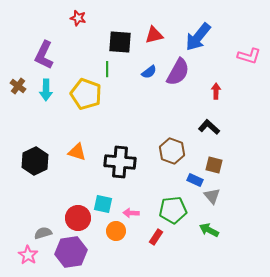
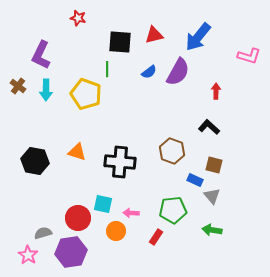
purple L-shape: moved 3 px left
black hexagon: rotated 24 degrees counterclockwise
green arrow: moved 3 px right; rotated 18 degrees counterclockwise
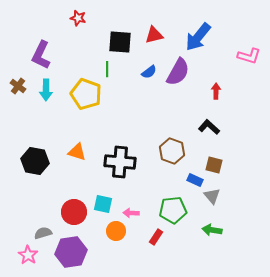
red circle: moved 4 px left, 6 px up
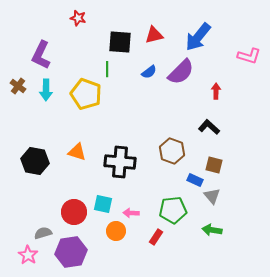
purple semicircle: moved 3 px right; rotated 16 degrees clockwise
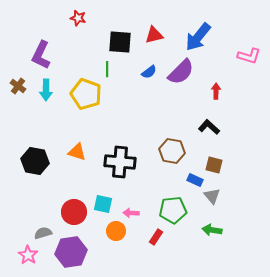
brown hexagon: rotated 10 degrees counterclockwise
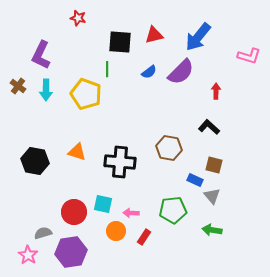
brown hexagon: moved 3 px left, 3 px up
red rectangle: moved 12 px left
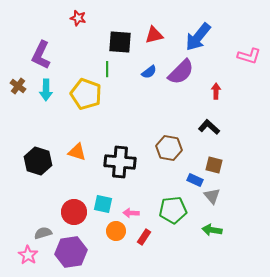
black hexagon: moved 3 px right; rotated 8 degrees clockwise
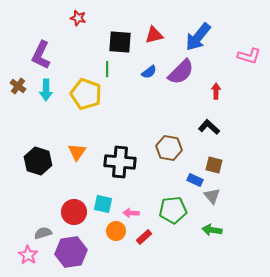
orange triangle: rotated 48 degrees clockwise
red rectangle: rotated 14 degrees clockwise
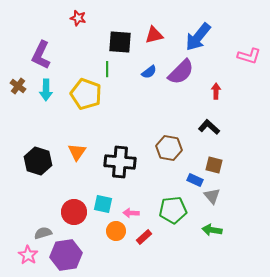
purple hexagon: moved 5 px left, 3 px down
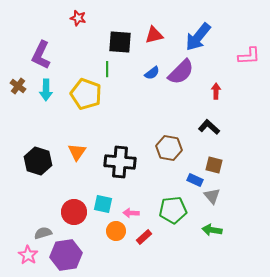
pink L-shape: rotated 20 degrees counterclockwise
blue semicircle: moved 3 px right, 1 px down
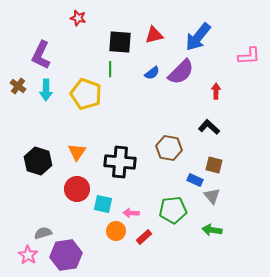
green line: moved 3 px right
red circle: moved 3 px right, 23 px up
